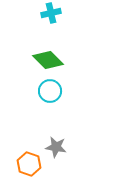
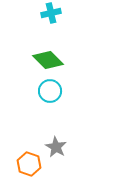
gray star: rotated 20 degrees clockwise
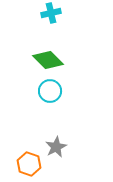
gray star: rotated 15 degrees clockwise
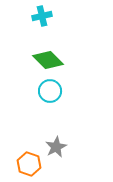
cyan cross: moved 9 px left, 3 px down
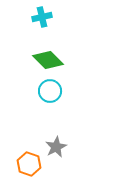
cyan cross: moved 1 px down
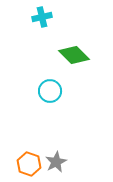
green diamond: moved 26 px right, 5 px up
gray star: moved 15 px down
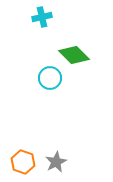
cyan circle: moved 13 px up
orange hexagon: moved 6 px left, 2 px up
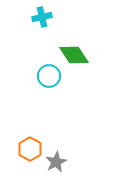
green diamond: rotated 12 degrees clockwise
cyan circle: moved 1 px left, 2 px up
orange hexagon: moved 7 px right, 13 px up; rotated 10 degrees clockwise
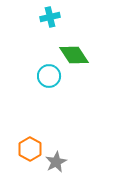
cyan cross: moved 8 px right
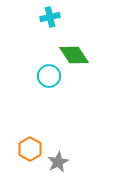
gray star: moved 2 px right
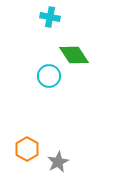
cyan cross: rotated 24 degrees clockwise
orange hexagon: moved 3 px left
